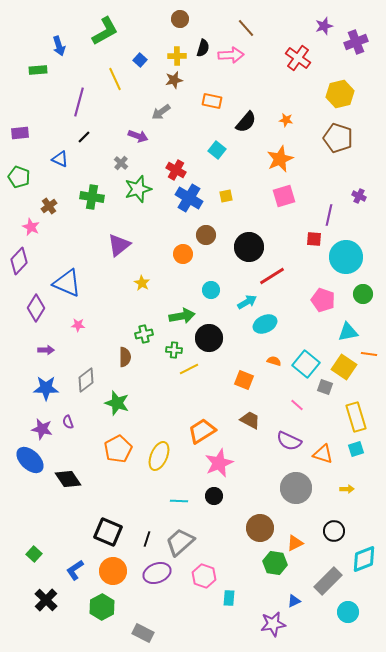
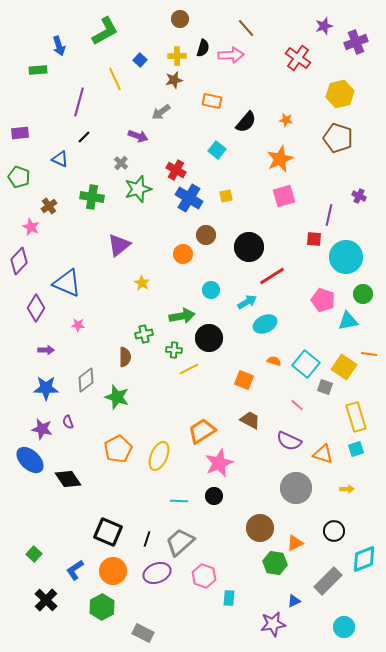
cyan triangle at (348, 332): moved 11 px up
green star at (117, 403): moved 6 px up
cyan circle at (348, 612): moved 4 px left, 15 px down
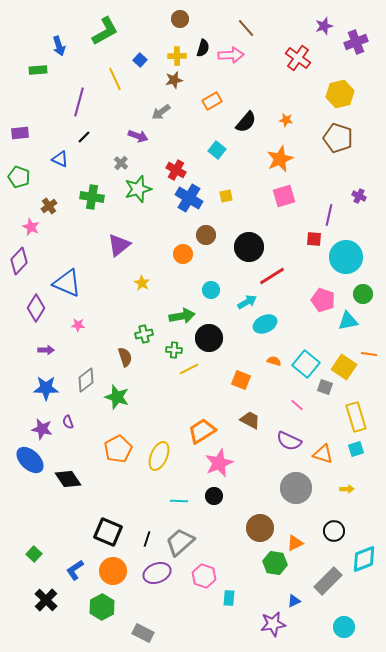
orange rectangle at (212, 101): rotated 42 degrees counterclockwise
brown semicircle at (125, 357): rotated 18 degrees counterclockwise
orange square at (244, 380): moved 3 px left
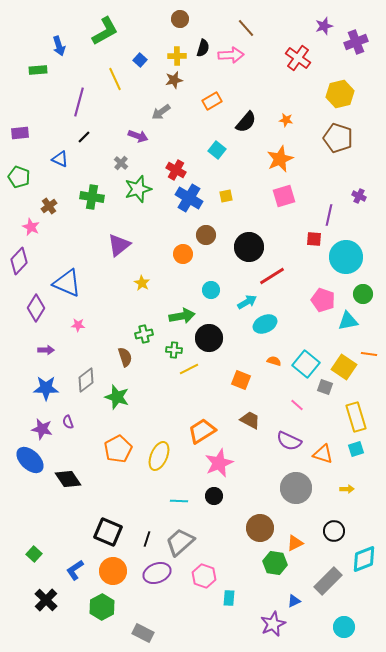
purple star at (273, 624): rotated 15 degrees counterclockwise
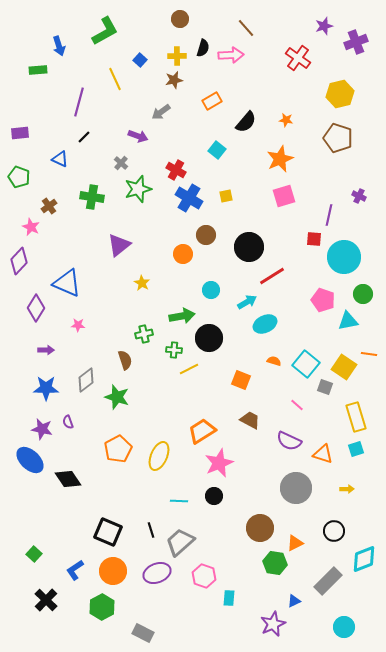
cyan circle at (346, 257): moved 2 px left
brown semicircle at (125, 357): moved 3 px down
black line at (147, 539): moved 4 px right, 9 px up; rotated 35 degrees counterclockwise
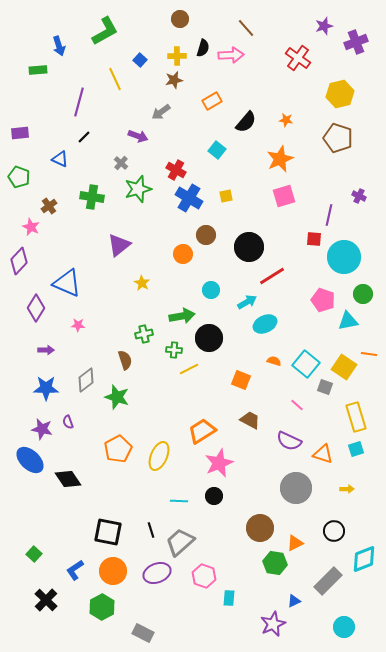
black square at (108, 532): rotated 12 degrees counterclockwise
